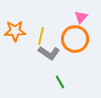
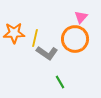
orange star: moved 1 px left, 2 px down
yellow line: moved 6 px left, 2 px down
gray L-shape: moved 2 px left
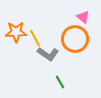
pink triangle: moved 2 px right; rotated 32 degrees counterclockwise
orange star: moved 2 px right, 1 px up
yellow line: rotated 42 degrees counterclockwise
gray L-shape: moved 1 px right, 1 px down
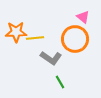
yellow line: rotated 66 degrees counterclockwise
gray L-shape: moved 3 px right, 4 px down
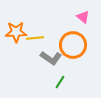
orange circle: moved 2 px left, 6 px down
green line: rotated 64 degrees clockwise
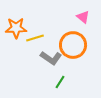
orange star: moved 4 px up
yellow line: rotated 12 degrees counterclockwise
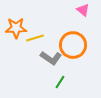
pink triangle: moved 7 px up
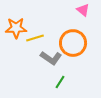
orange circle: moved 2 px up
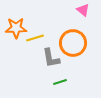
gray L-shape: rotated 45 degrees clockwise
green line: rotated 40 degrees clockwise
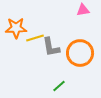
pink triangle: rotated 48 degrees counterclockwise
orange circle: moved 7 px right, 10 px down
gray L-shape: moved 11 px up
green line: moved 1 px left, 4 px down; rotated 24 degrees counterclockwise
